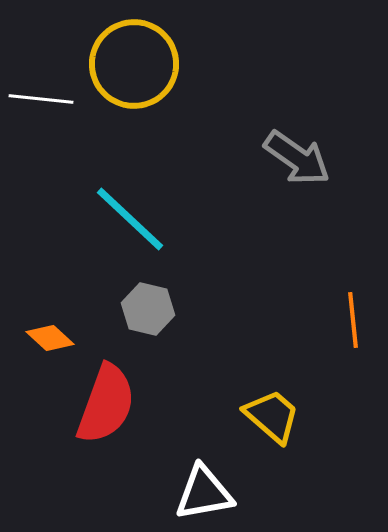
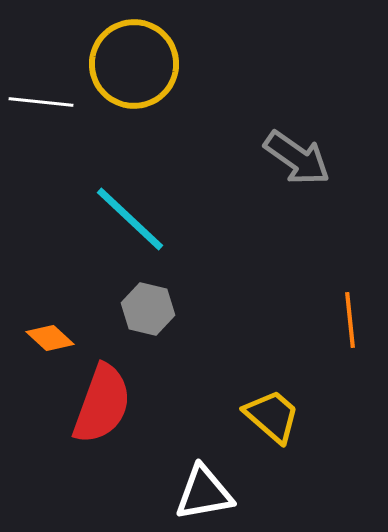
white line: moved 3 px down
orange line: moved 3 px left
red semicircle: moved 4 px left
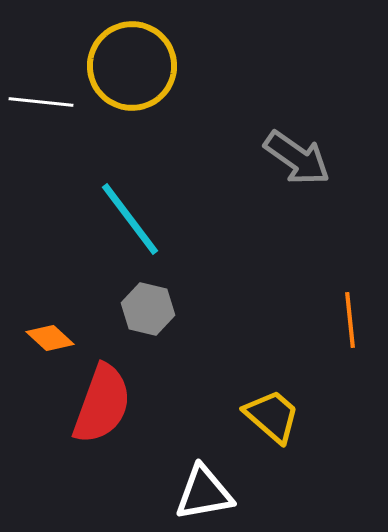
yellow circle: moved 2 px left, 2 px down
cyan line: rotated 10 degrees clockwise
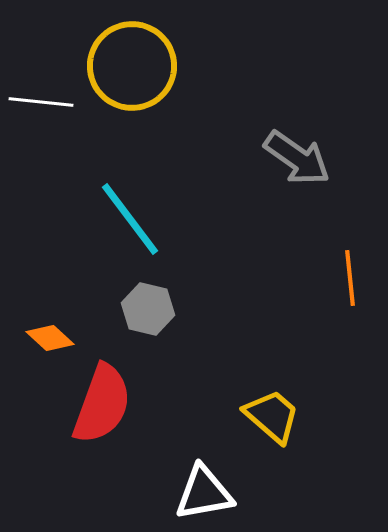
orange line: moved 42 px up
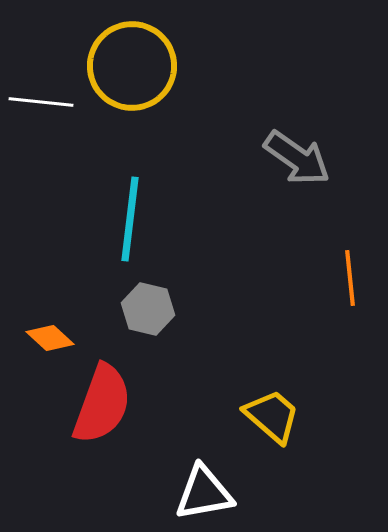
cyan line: rotated 44 degrees clockwise
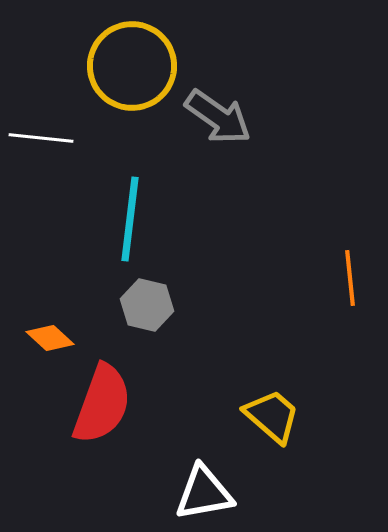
white line: moved 36 px down
gray arrow: moved 79 px left, 41 px up
gray hexagon: moved 1 px left, 4 px up
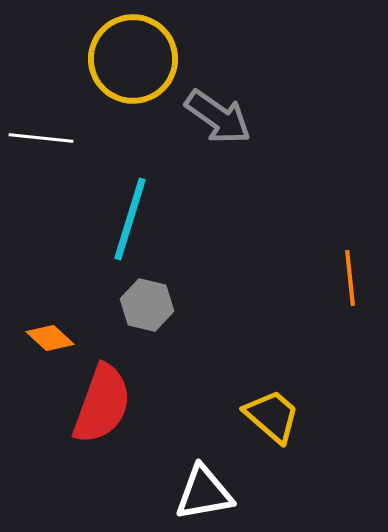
yellow circle: moved 1 px right, 7 px up
cyan line: rotated 10 degrees clockwise
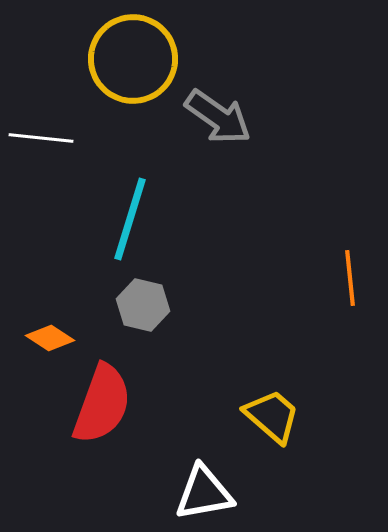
gray hexagon: moved 4 px left
orange diamond: rotated 9 degrees counterclockwise
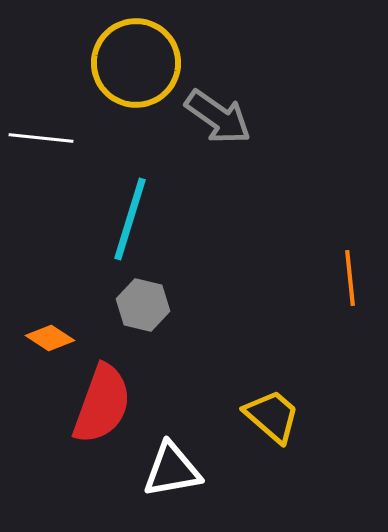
yellow circle: moved 3 px right, 4 px down
white triangle: moved 32 px left, 23 px up
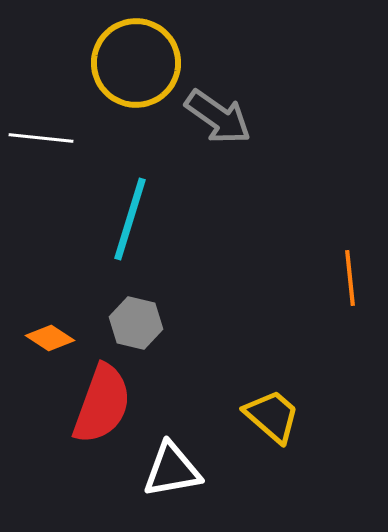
gray hexagon: moved 7 px left, 18 px down
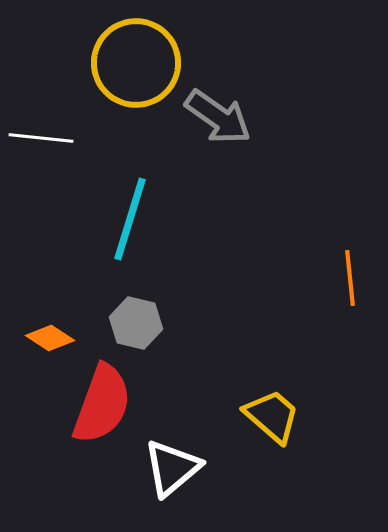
white triangle: moved 2 px up; rotated 30 degrees counterclockwise
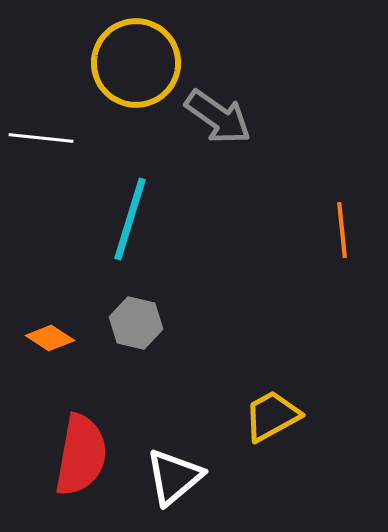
orange line: moved 8 px left, 48 px up
red semicircle: moved 21 px left, 51 px down; rotated 10 degrees counterclockwise
yellow trapezoid: rotated 70 degrees counterclockwise
white triangle: moved 2 px right, 9 px down
